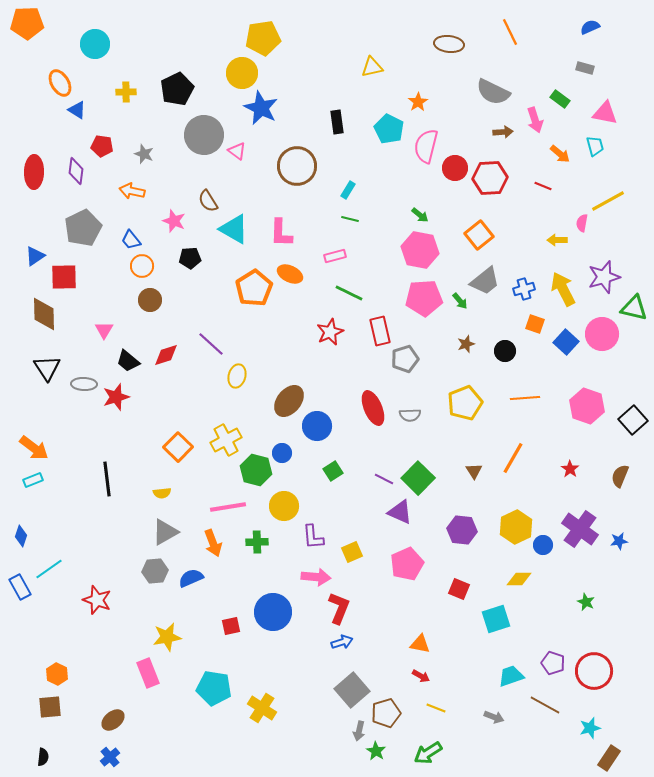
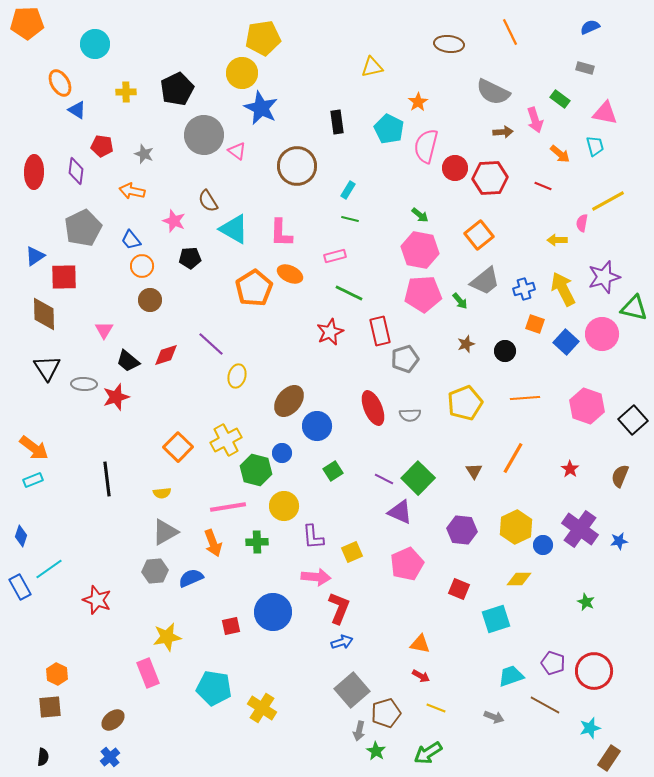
pink pentagon at (424, 298): moved 1 px left, 4 px up
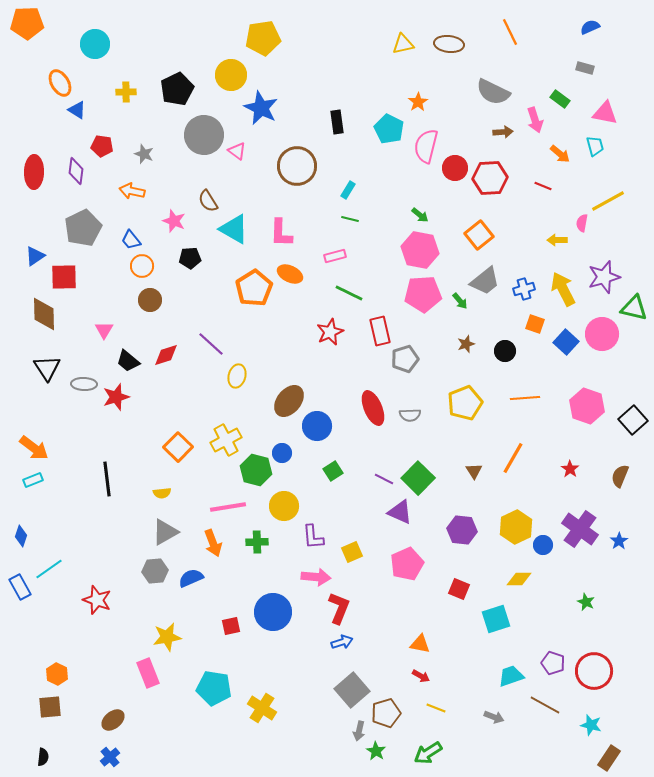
yellow triangle at (372, 67): moved 31 px right, 23 px up
yellow circle at (242, 73): moved 11 px left, 2 px down
blue star at (619, 541): rotated 24 degrees counterclockwise
cyan star at (590, 728): moved 1 px right, 3 px up; rotated 30 degrees clockwise
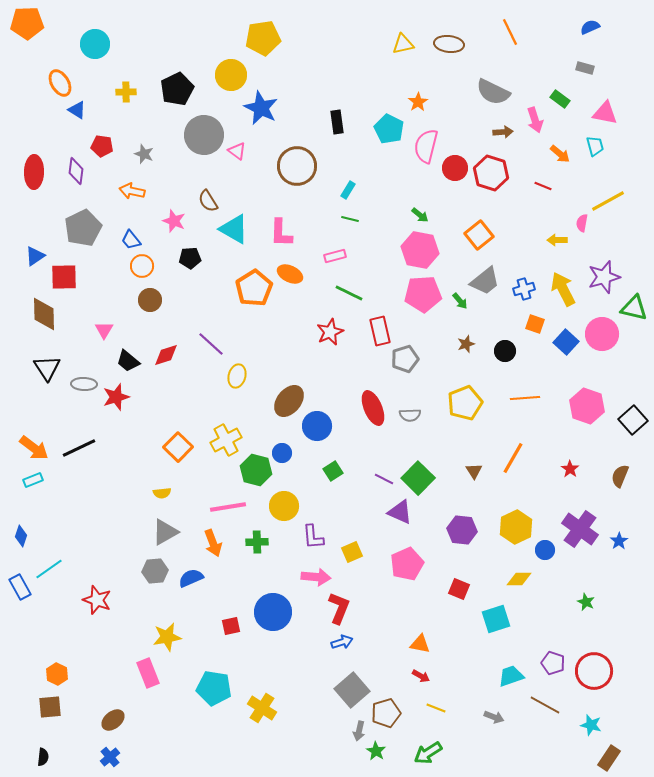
red hexagon at (490, 178): moved 1 px right, 5 px up; rotated 20 degrees clockwise
black line at (107, 479): moved 28 px left, 31 px up; rotated 72 degrees clockwise
blue circle at (543, 545): moved 2 px right, 5 px down
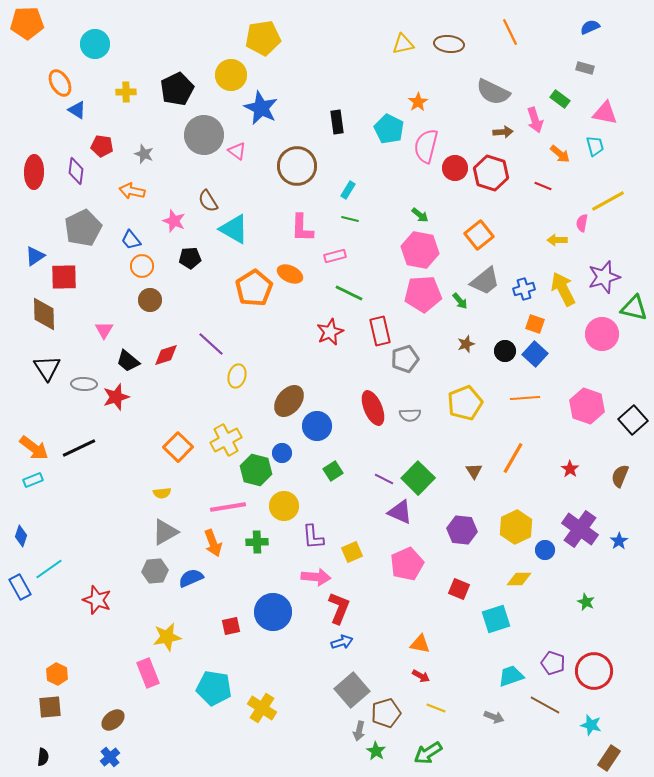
pink L-shape at (281, 233): moved 21 px right, 5 px up
blue square at (566, 342): moved 31 px left, 12 px down
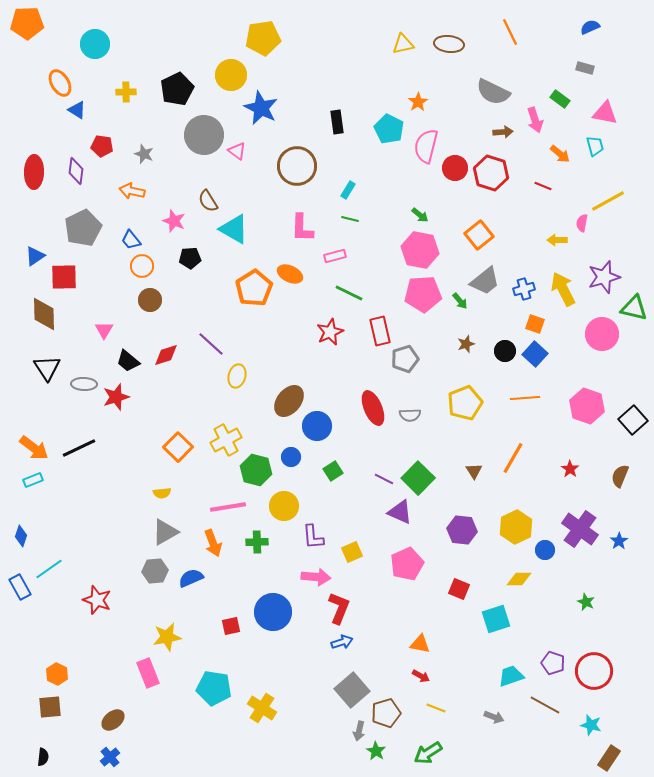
blue circle at (282, 453): moved 9 px right, 4 px down
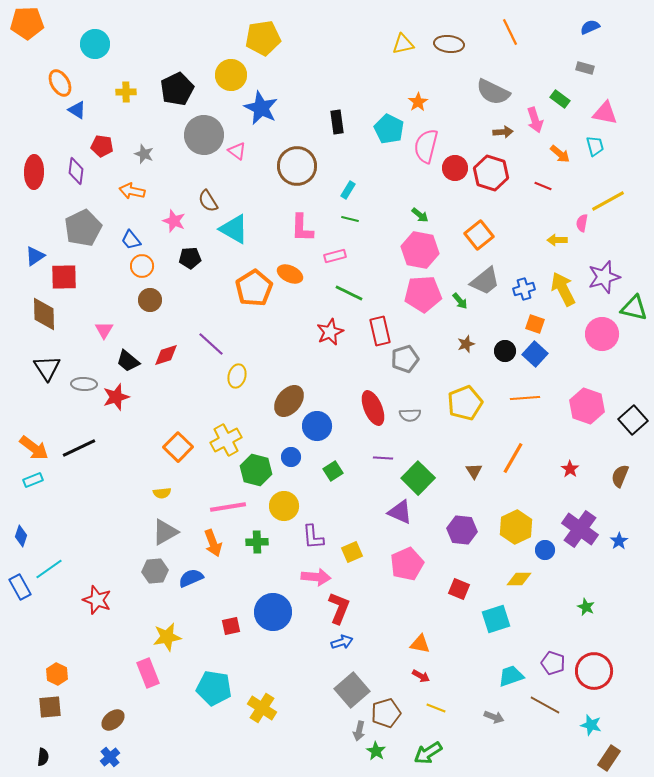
purple line at (384, 479): moved 1 px left, 21 px up; rotated 24 degrees counterclockwise
green star at (586, 602): moved 5 px down
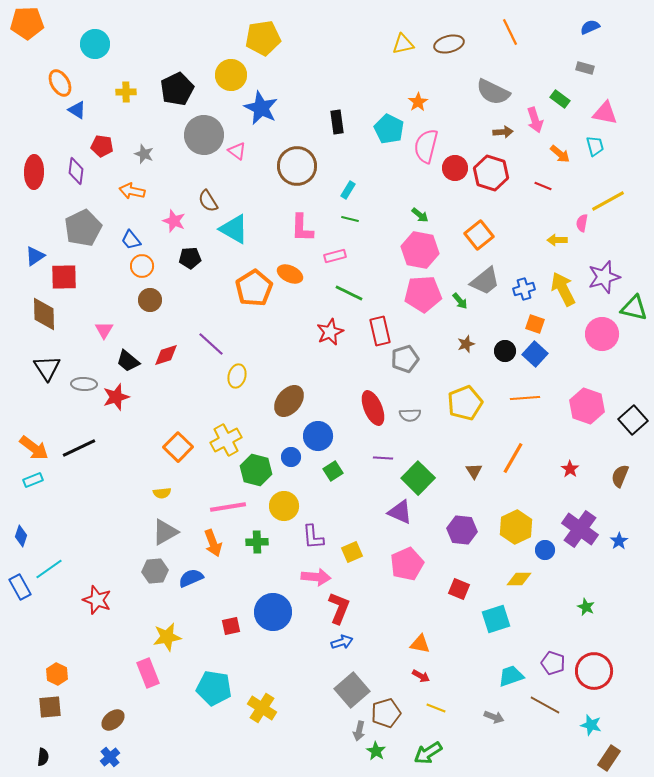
brown ellipse at (449, 44): rotated 20 degrees counterclockwise
blue circle at (317, 426): moved 1 px right, 10 px down
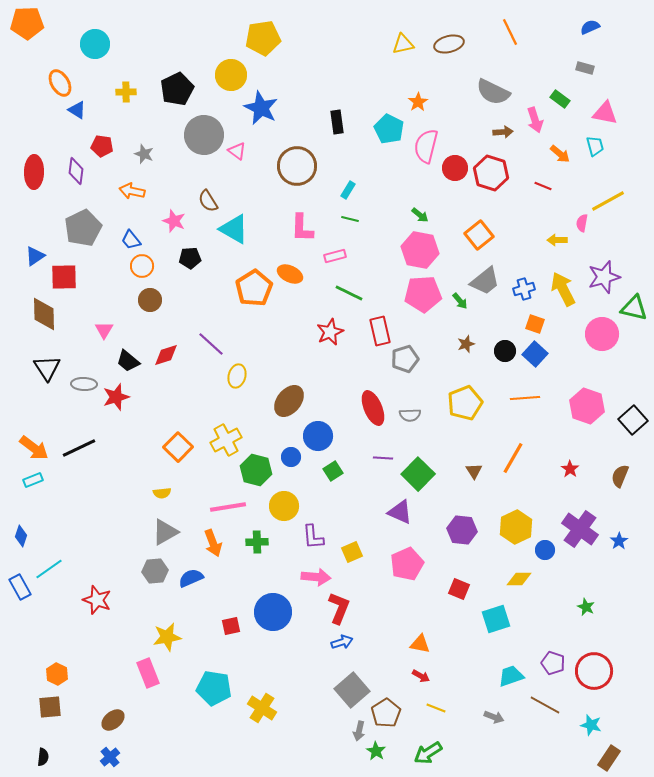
green square at (418, 478): moved 4 px up
brown pentagon at (386, 713): rotated 16 degrees counterclockwise
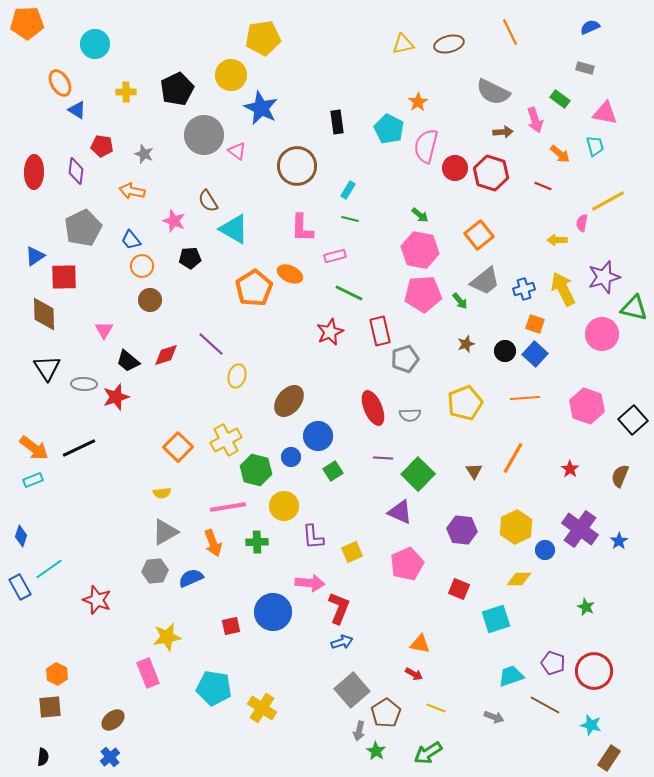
pink arrow at (316, 577): moved 6 px left, 6 px down
red arrow at (421, 676): moved 7 px left, 2 px up
